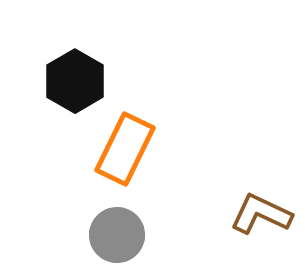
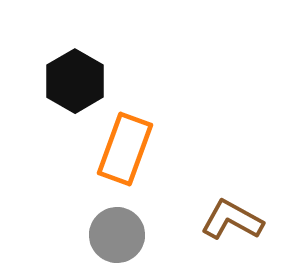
orange rectangle: rotated 6 degrees counterclockwise
brown L-shape: moved 29 px left, 6 px down; rotated 4 degrees clockwise
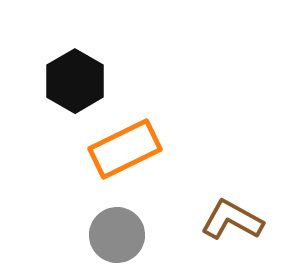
orange rectangle: rotated 44 degrees clockwise
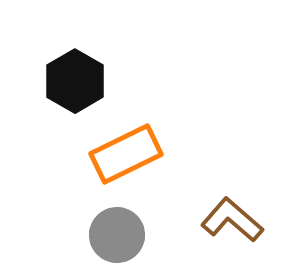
orange rectangle: moved 1 px right, 5 px down
brown L-shape: rotated 12 degrees clockwise
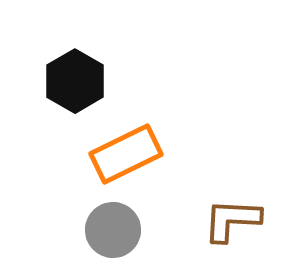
brown L-shape: rotated 38 degrees counterclockwise
gray circle: moved 4 px left, 5 px up
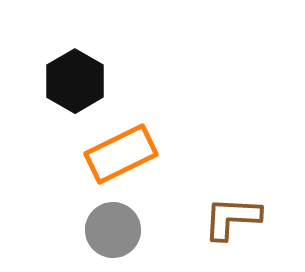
orange rectangle: moved 5 px left
brown L-shape: moved 2 px up
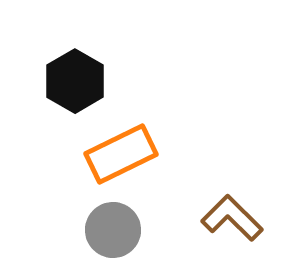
brown L-shape: rotated 42 degrees clockwise
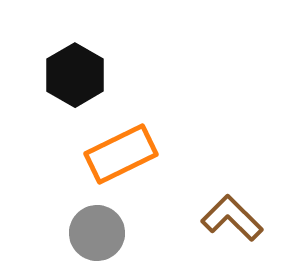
black hexagon: moved 6 px up
gray circle: moved 16 px left, 3 px down
